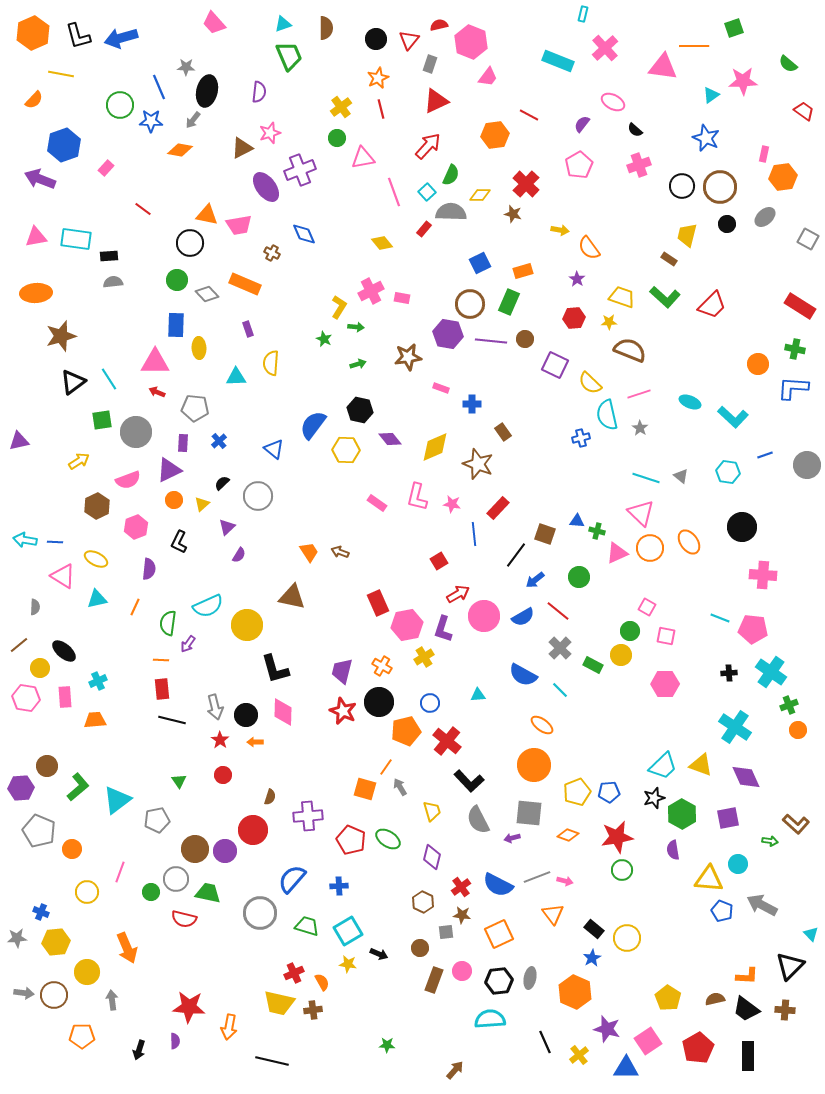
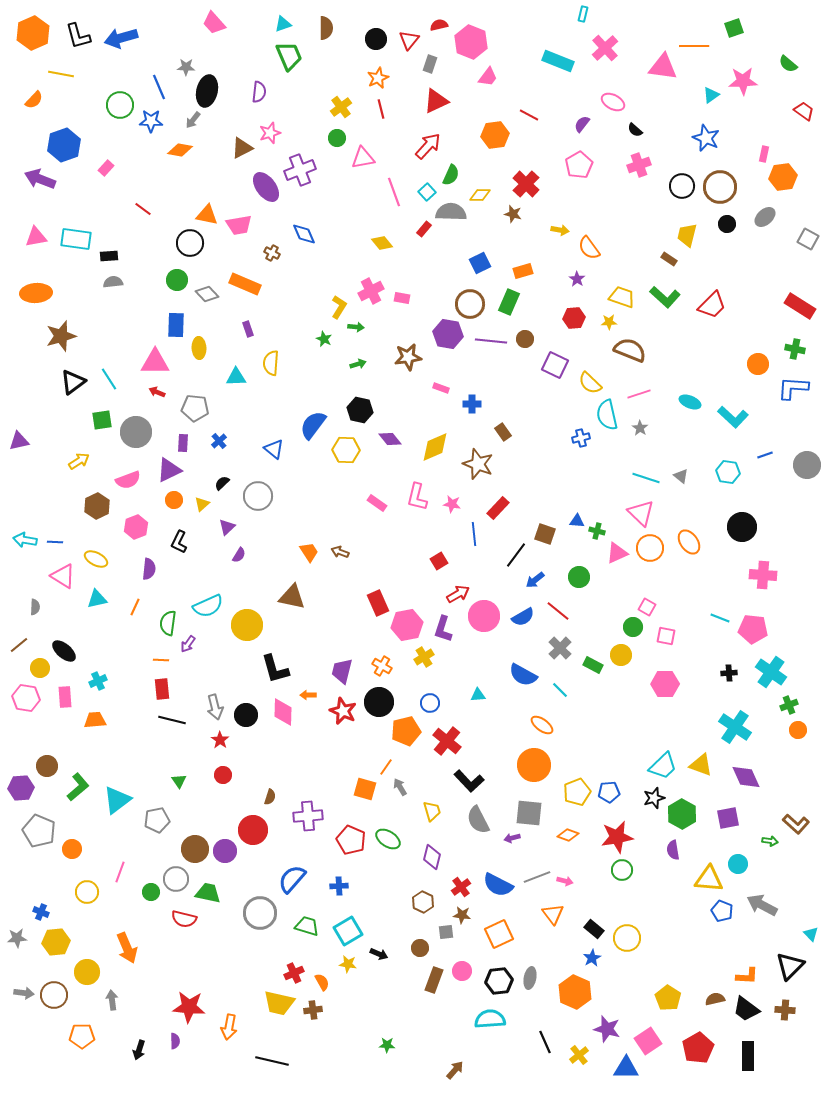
green circle at (630, 631): moved 3 px right, 4 px up
orange arrow at (255, 742): moved 53 px right, 47 px up
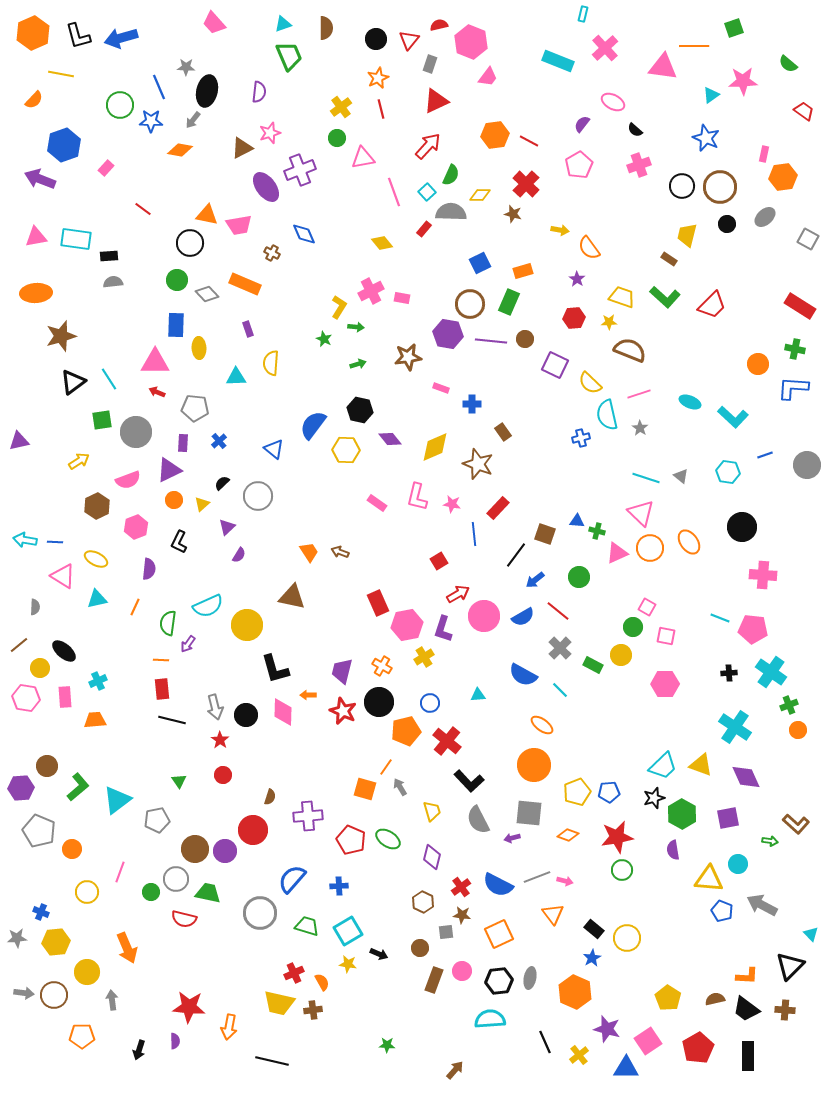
red line at (529, 115): moved 26 px down
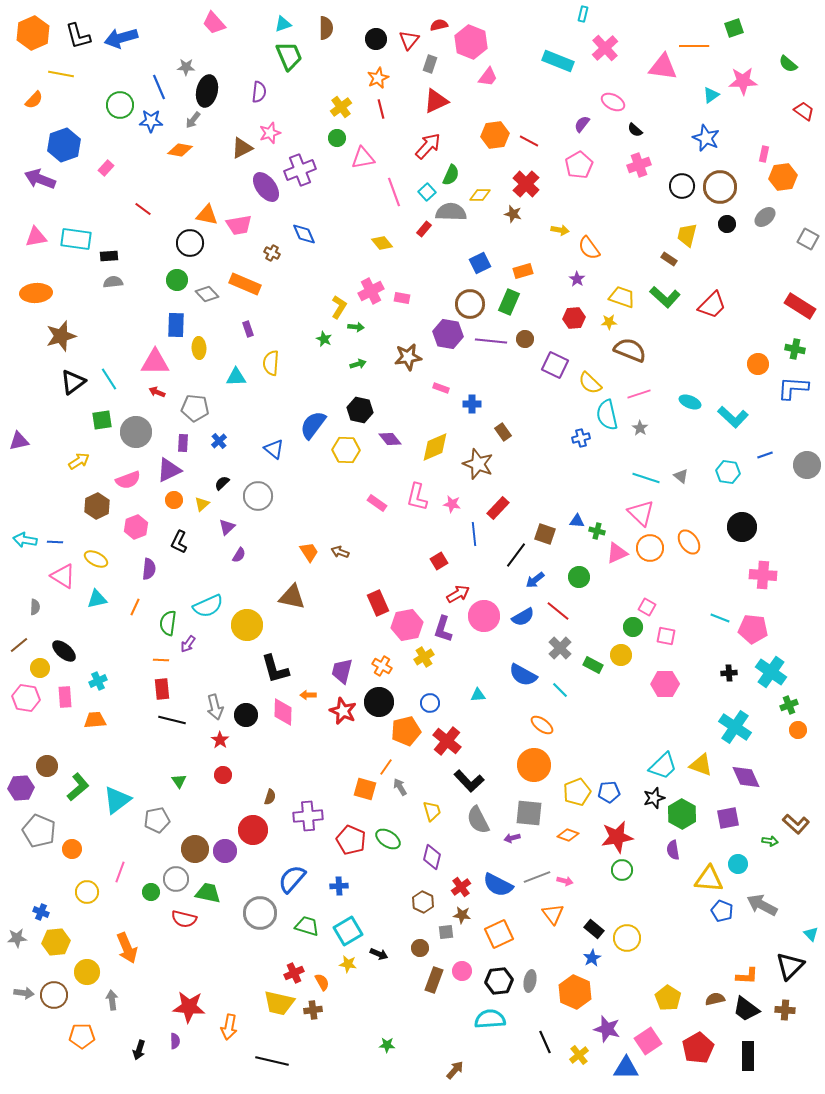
gray ellipse at (530, 978): moved 3 px down
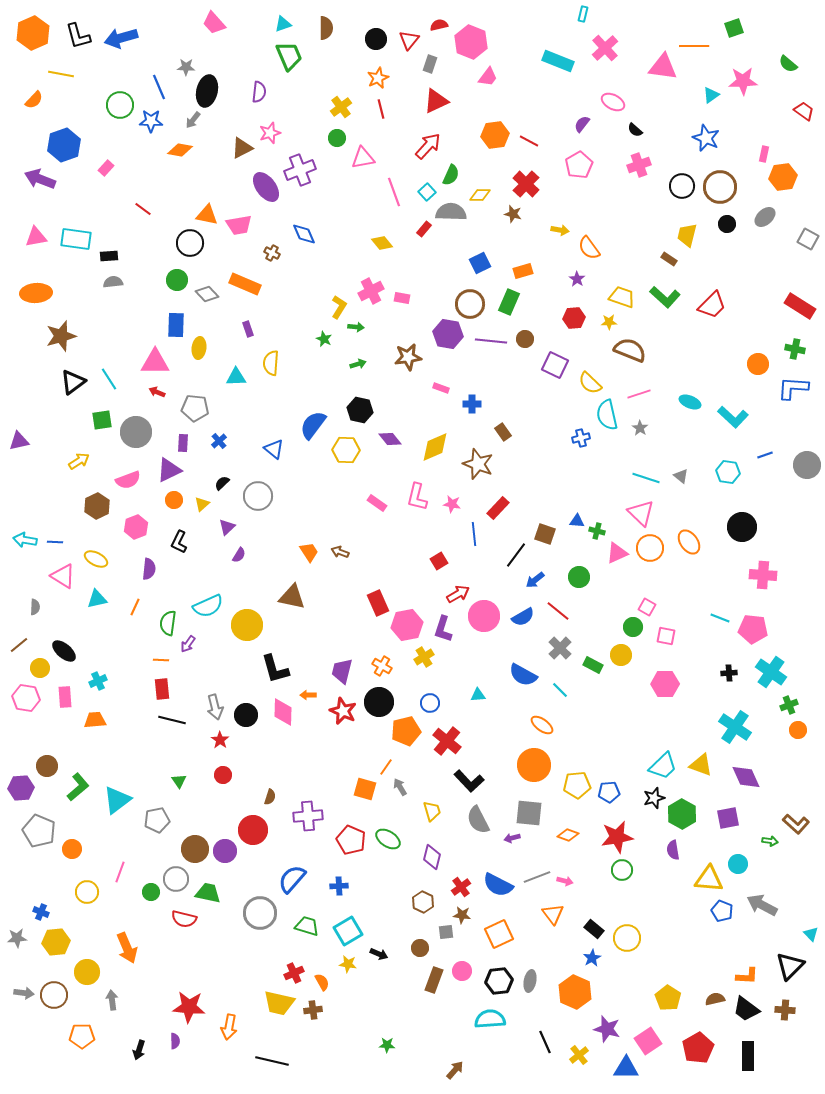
yellow ellipse at (199, 348): rotated 10 degrees clockwise
yellow pentagon at (577, 792): moved 7 px up; rotated 16 degrees clockwise
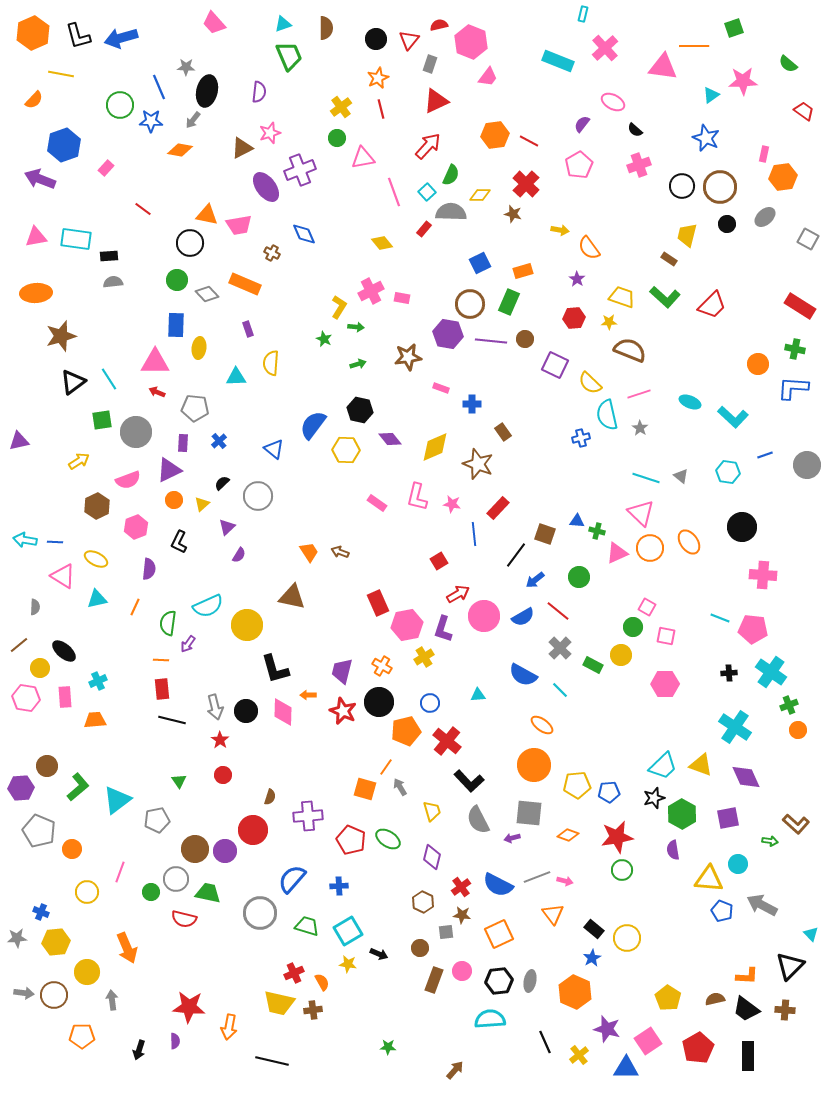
black circle at (246, 715): moved 4 px up
green star at (387, 1045): moved 1 px right, 2 px down
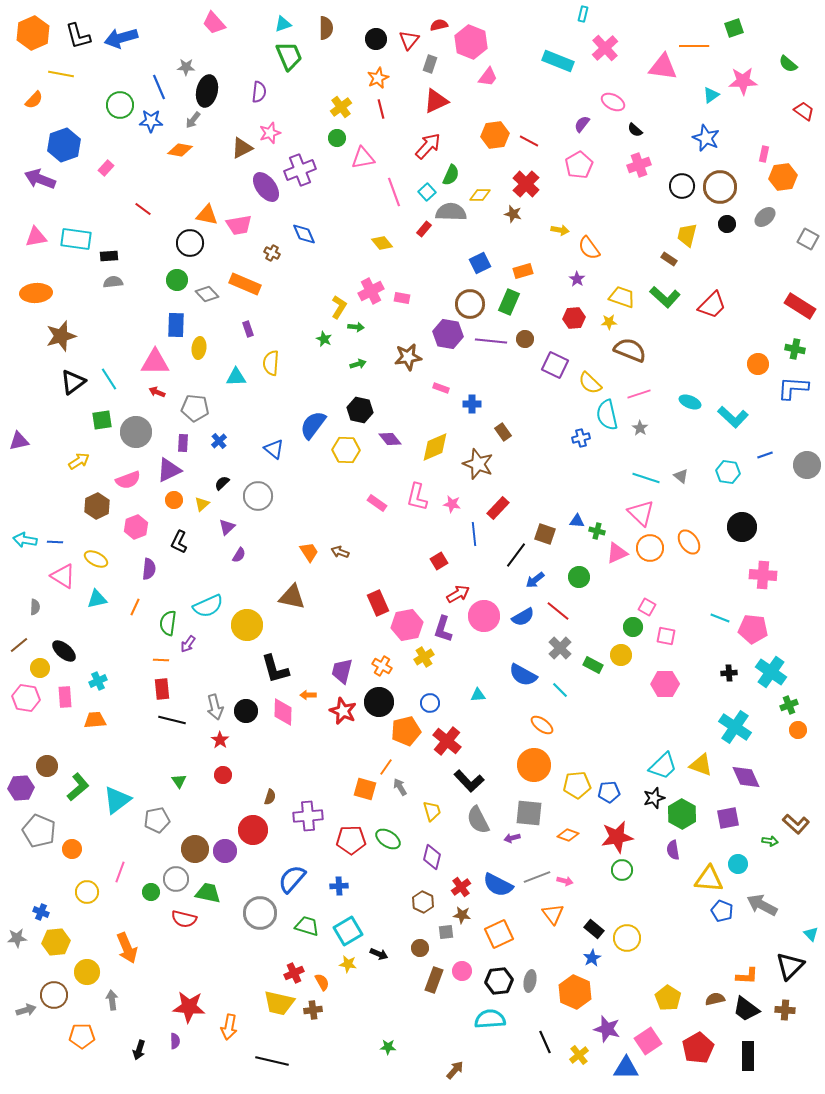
red pentagon at (351, 840): rotated 24 degrees counterclockwise
gray arrow at (24, 993): moved 2 px right, 17 px down; rotated 24 degrees counterclockwise
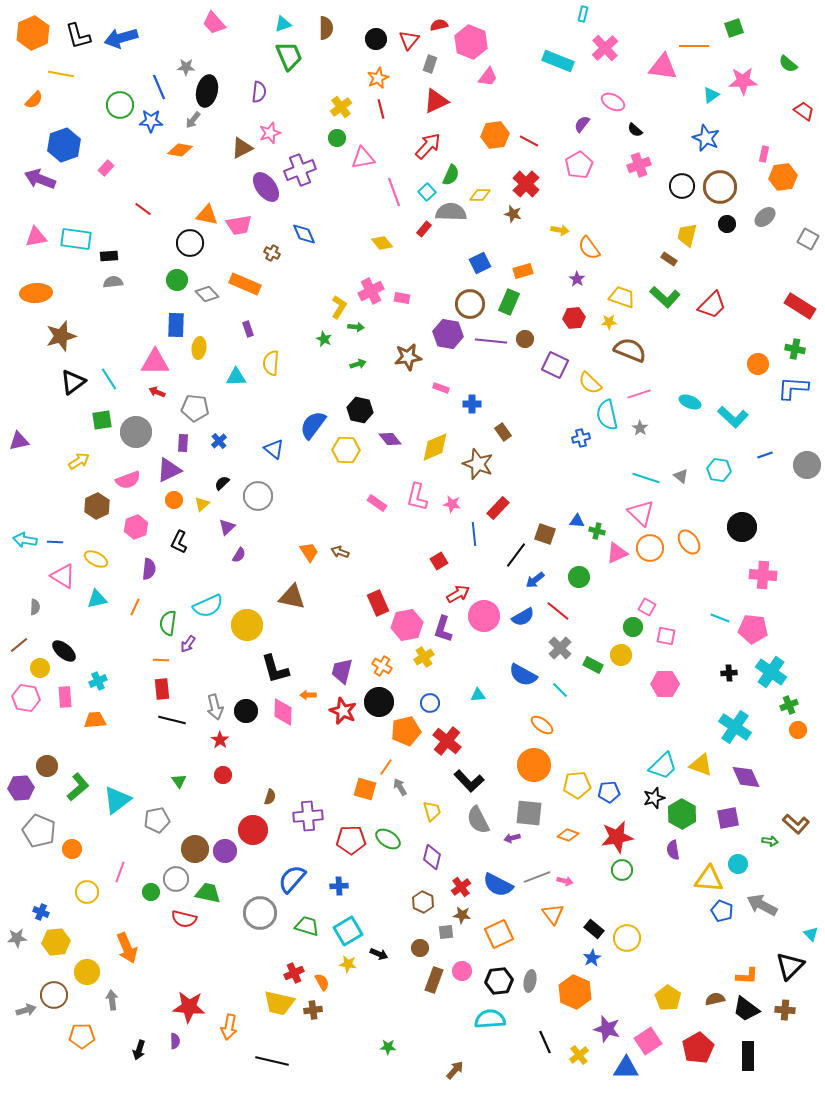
cyan hexagon at (728, 472): moved 9 px left, 2 px up
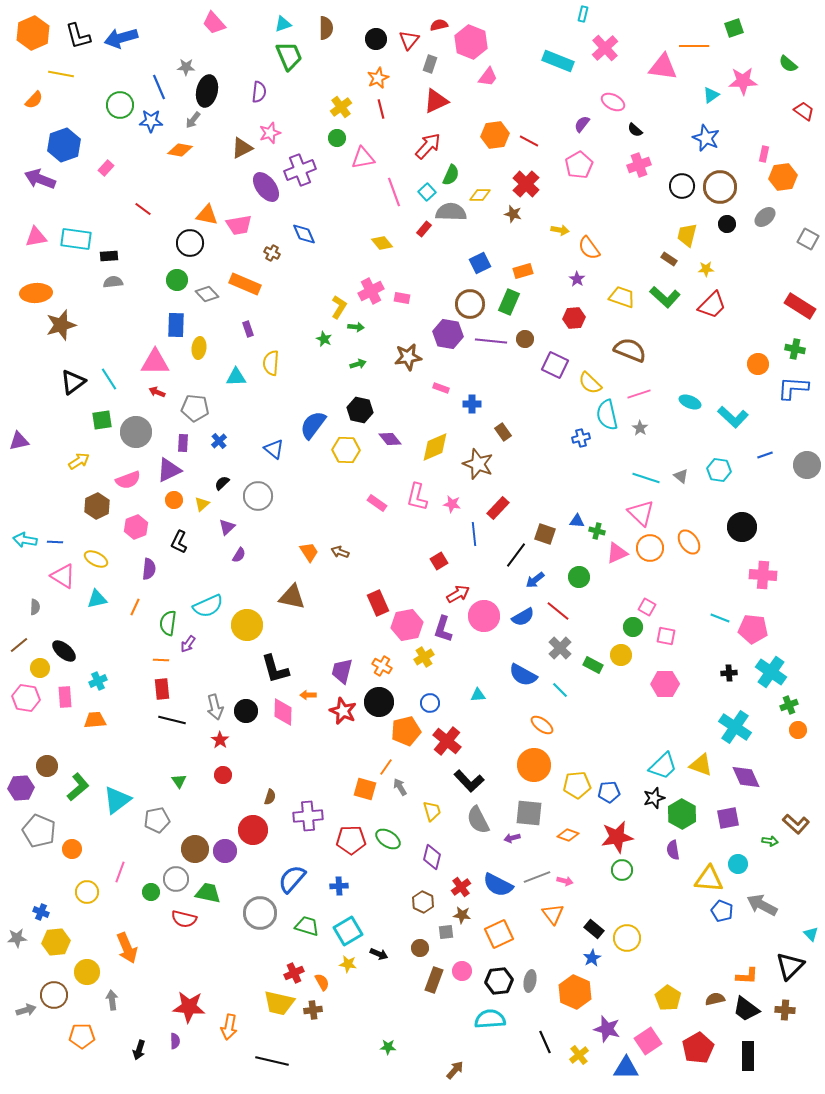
yellow star at (609, 322): moved 97 px right, 53 px up
brown star at (61, 336): moved 11 px up
